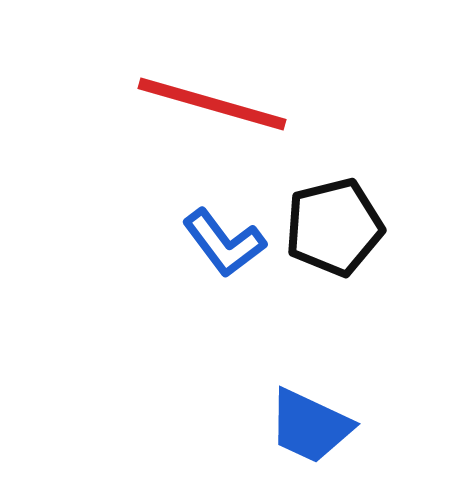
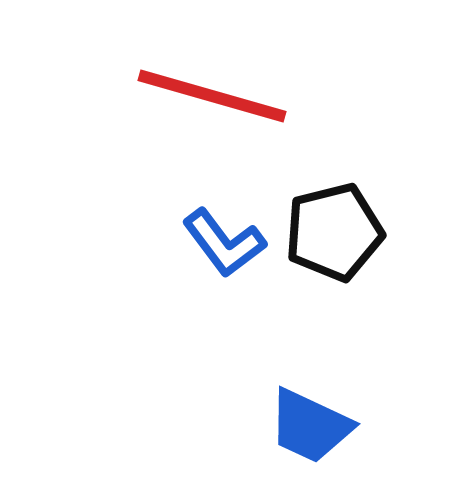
red line: moved 8 px up
black pentagon: moved 5 px down
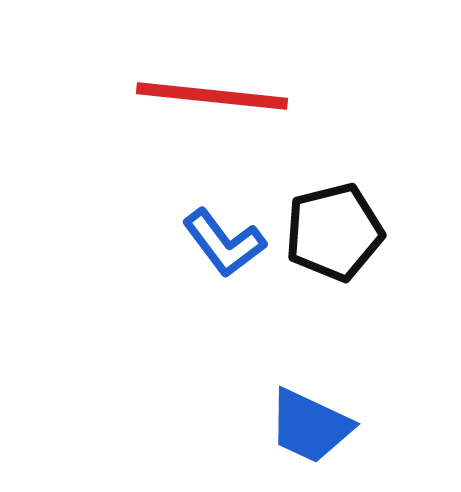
red line: rotated 10 degrees counterclockwise
